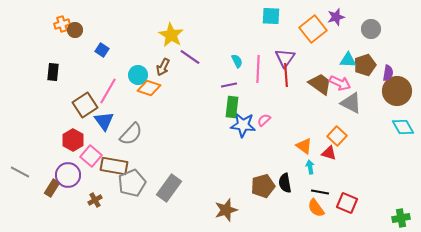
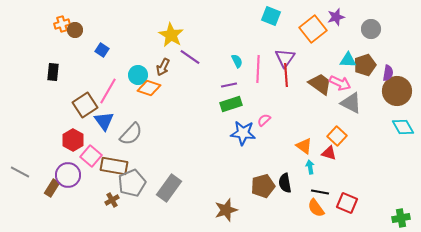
cyan square at (271, 16): rotated 18 degrees clockwise
green rectangle at (232, 107): moved 1 px left, 3 px up; rotated 65 degrees clockwise
blue star at (243, 125): moved 8 px down
brown cross at (95, 200): moved 17 px right
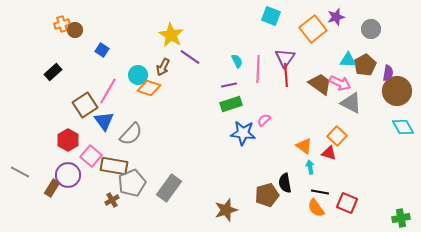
brown pentagon at (365, 65): rotated 10 degrees counterclockwise
black rectangle at (53, 72): rotated 42 degrees clockwise
red hexagon at (73, 140): moved 5 px left
brown pentagon at (263, 186): moved 4 px right, 9 px down
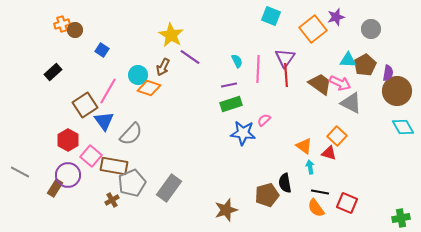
brown rectangle at (52, 188): moved 3 px right
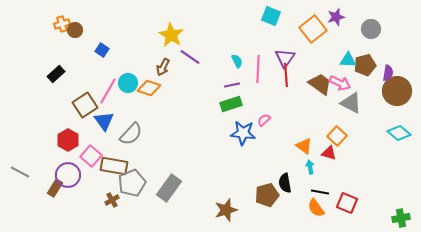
brown pentagon at (365, 65): rotated 15 degrees clockwise
black rectangle at (53, 72): moved 3 px right, 2 px down
cyan circle at (138, 75): moved 10 px left, 8 px down
purple line at (229, 85): moved 3 px right
cyan diamond at (403, 127): moved 4 px left, 6 px down; rotated 20 degrees counterclockwise
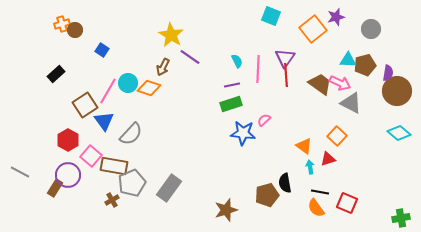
red triangle at (329, 153): moved 1 px left, 6 px down; rotated 35 degrees counterclockwise
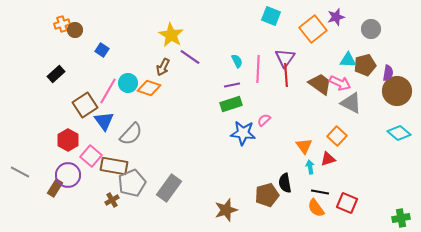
orange triangle at (304, 146): rotated 18 degrees clockwise
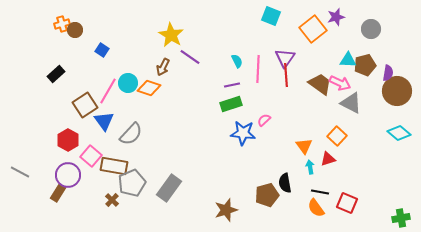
brown rectangle at (55, 188): moved 3 px right, 5 px down
brown cross at (112, 200): rotated 16 degrees counterclockwise
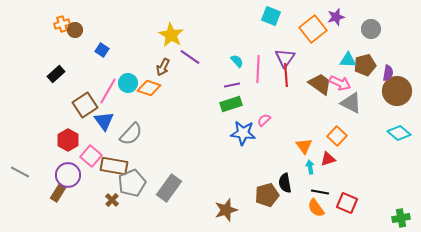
cyan semicircle at (237, 61): rotated 16 degrees counterclockwise
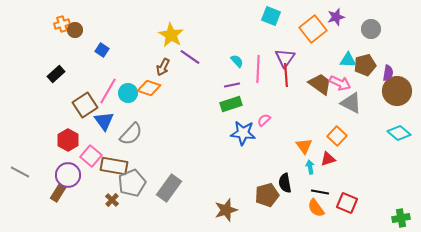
cyan circle at (128, 83): moved 10 px down
